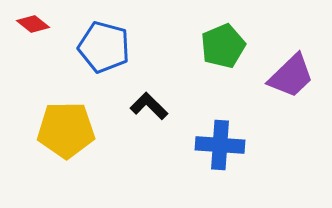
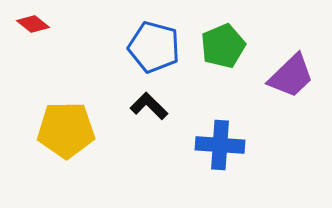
blue pentagon: moved 50 px right
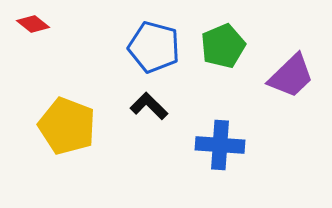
yellow pentagon: moved 1 px right, 4 px up; rotated 22 degrees clockwise
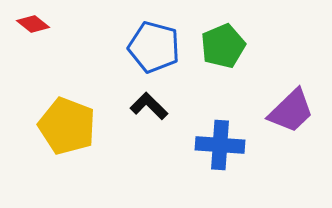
purple trapezoid: moved 35 px down
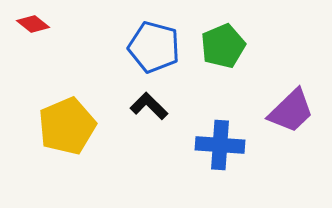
yellow pentagon: rotated 28 degrees clockwise
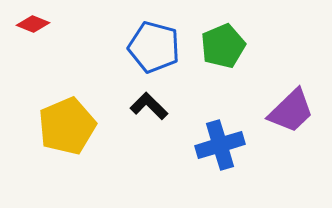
red diamond: rotated 16 degrees counterclockwise
blue cross: rotated 21 degrees counterclockwise
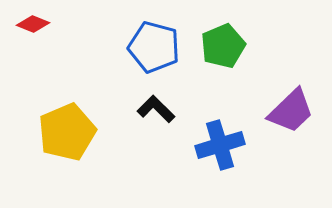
black L-shape: moved 7 px right, 3 px down
yellow pentagon: moved 6 px down
